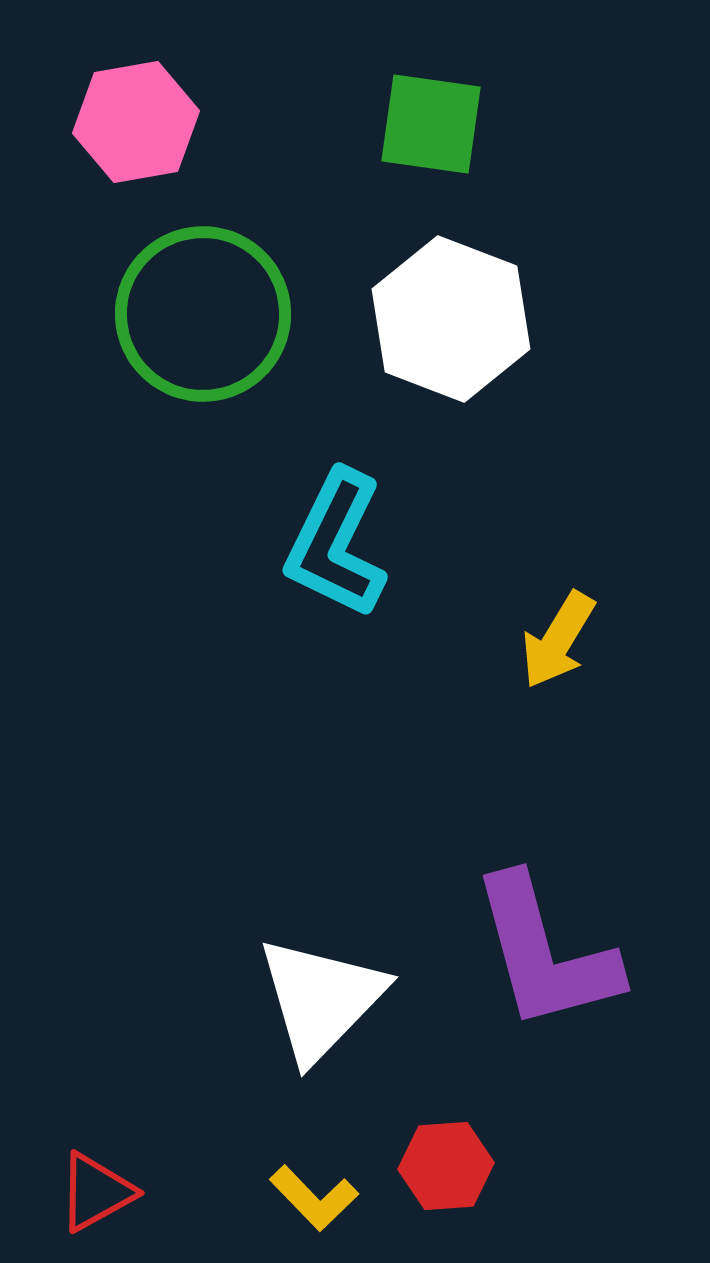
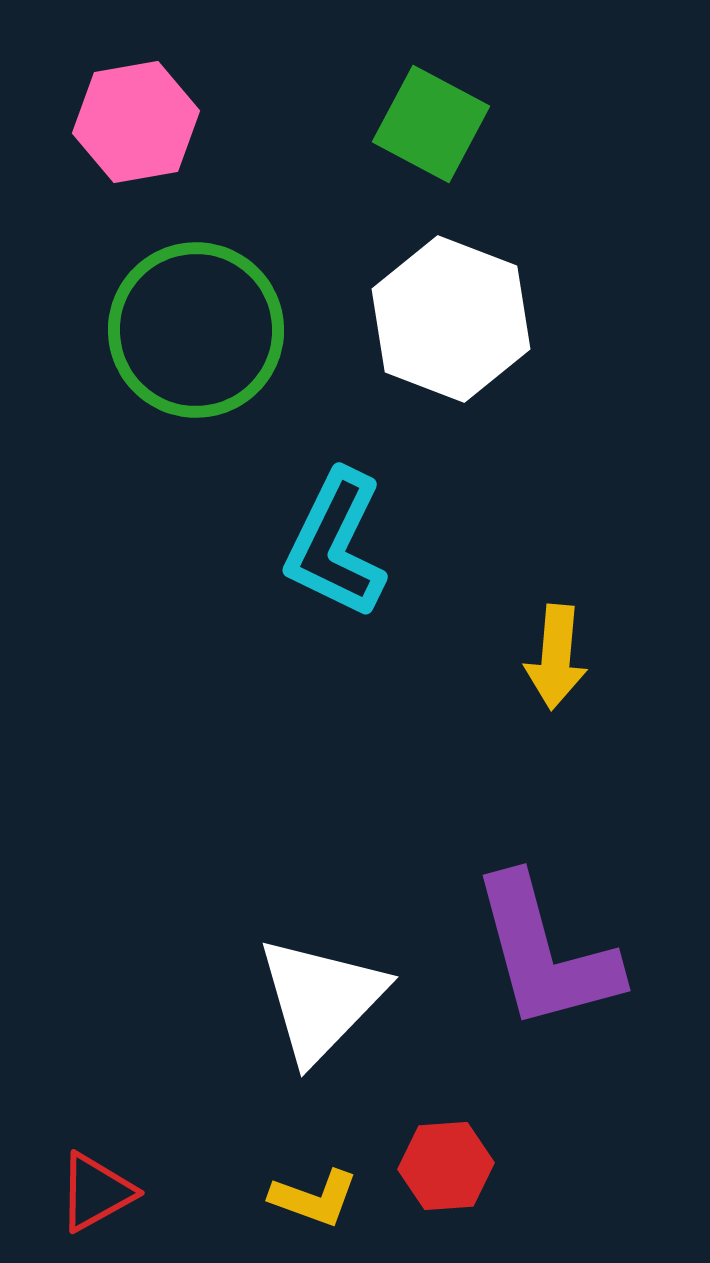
green square: rotated 20 degrees clockwise
green circle: moved 7 px left, 16 px down
yellow arrow: moved 2 px left, 17 px down; rotated 26 degrees counterclockwise
yellow L-shape: rotated 26 degrees counterclockwise
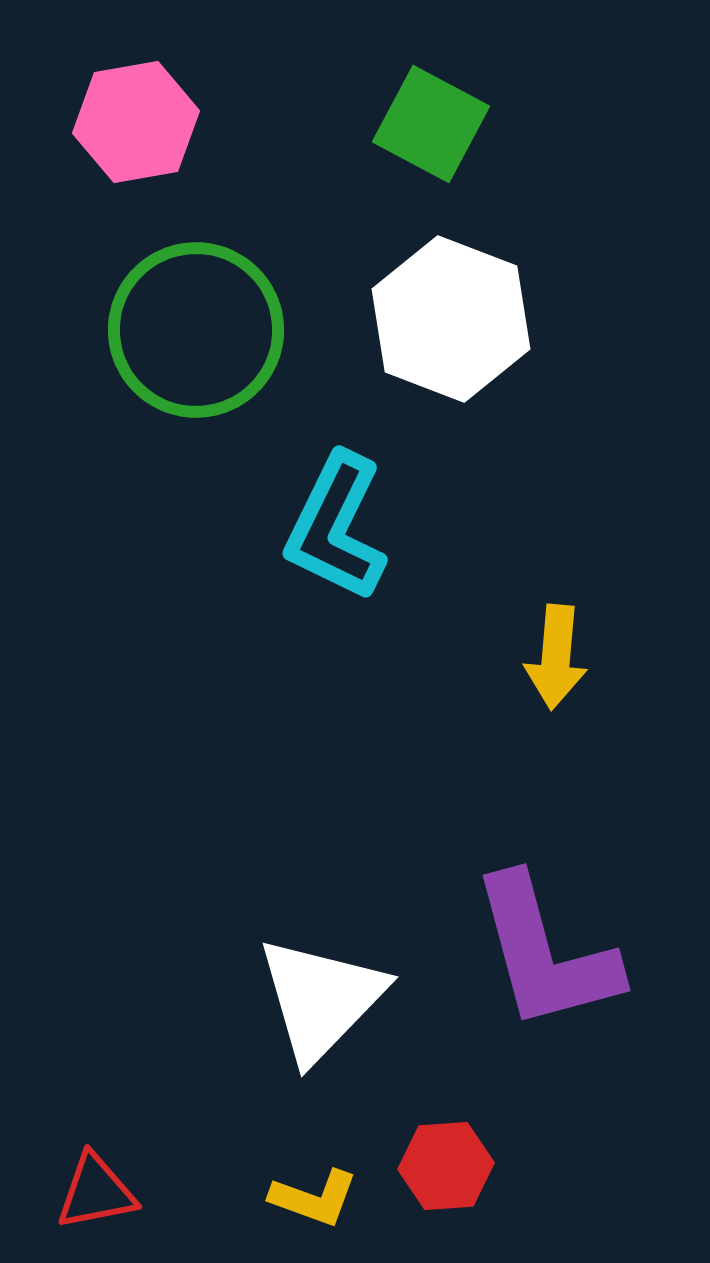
cyan L-shape: moved 17 px up
red triangle: rotated 18 degrees clockwise
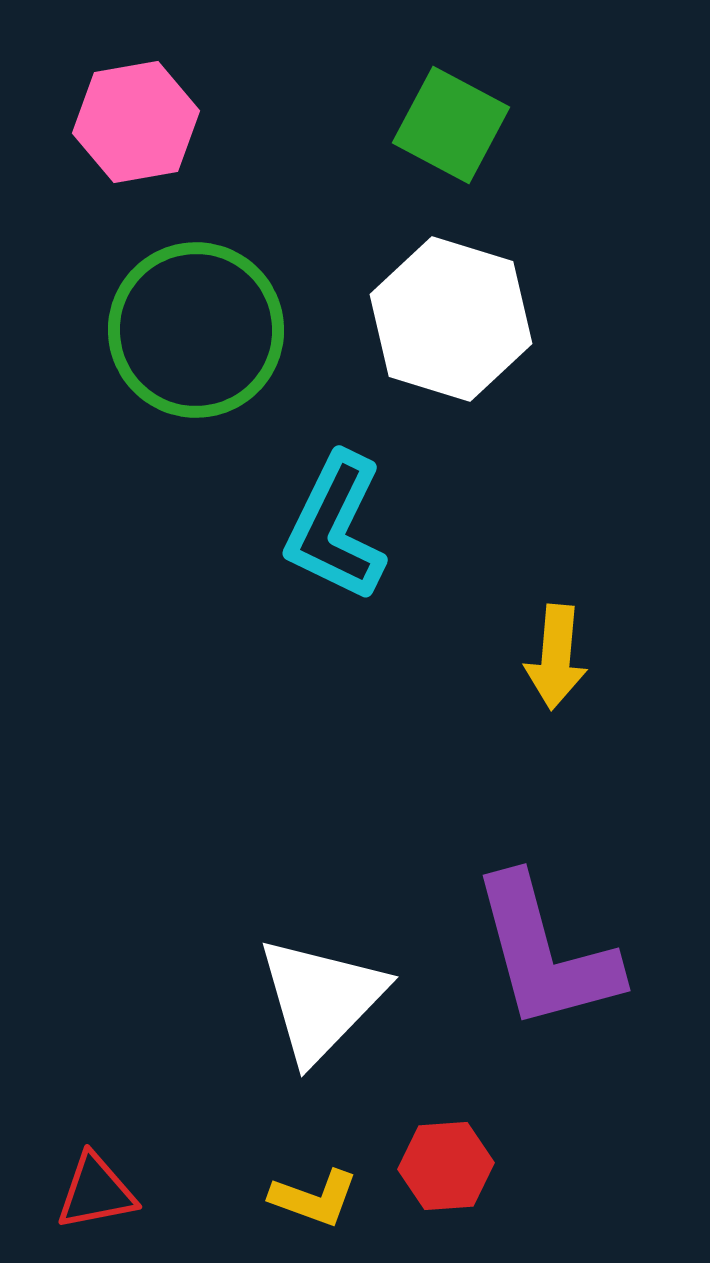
green square: moved 20 px right, 1 px down
white hexagon: rotated 4 degrees counterclockwise
